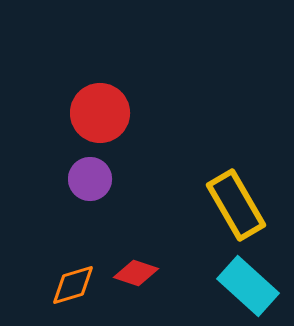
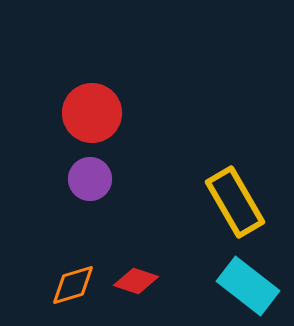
red circle: moved 8 px left
yellow rectangle: moved 1 px left, 3 px up
red diamond: moved 8 px down
cyan rectangle: rotated 4 degrees counterclockwise
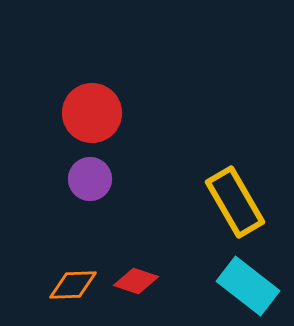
orange diamond: rotated 15 degrees clockwise
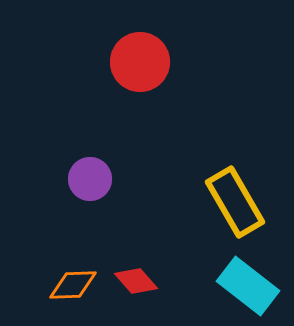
red circle: moved 48 px right, 51 px up
red diamond: rotated 30 degrees clockwise
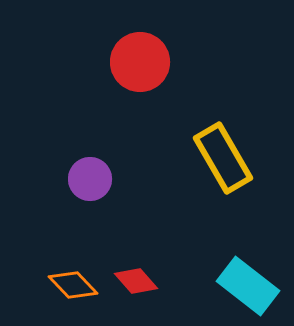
yellow rectangle: moved 12 px left, 44 px up
orange diamond: rotated 48 degrees clockwise
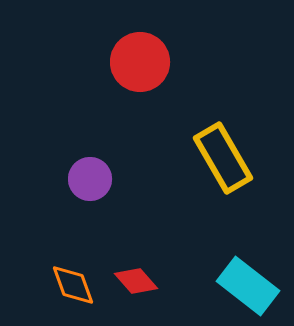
orange diamond: rotated 24 degrees clockwise
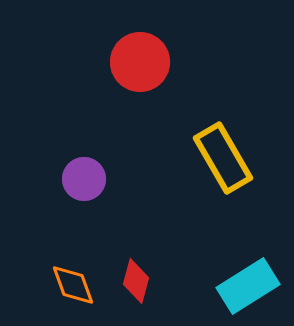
purple circle: moved 6 px left
red diamond: rotated 57 degrees clockwise
cyan rectangle: rotated 70 degrees counterclockwise
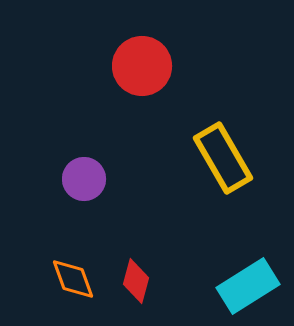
red circle: moved 2 px right, 4 px down
orange diamond: moved 6 px up
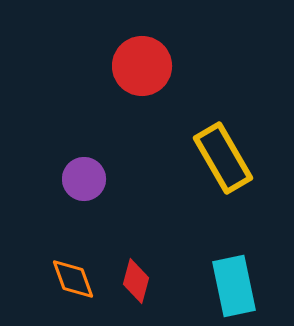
cyan rectangle: moved 14 px left; rotated 70 degrees counterclockwise
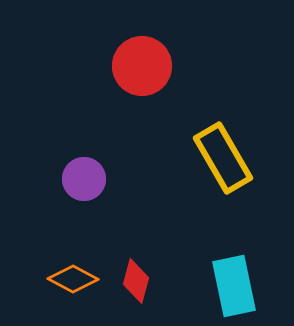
orange diamond: rotated 42 degrees counterclockwise
